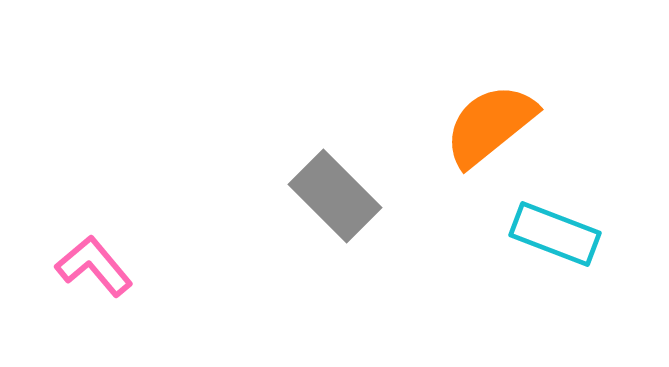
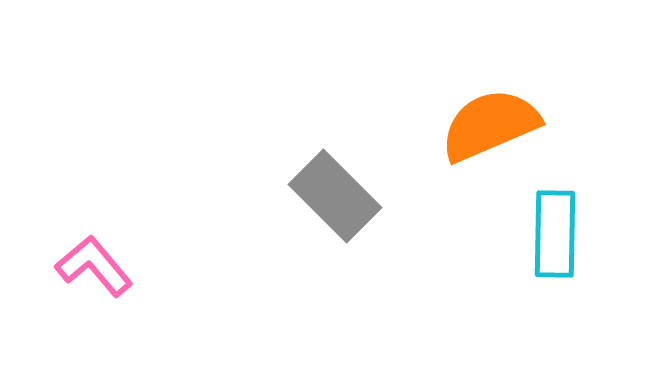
orange semicircle: rotated 16 degrees clockwise
cyan rectangle: rotated 70 degrees clockwise
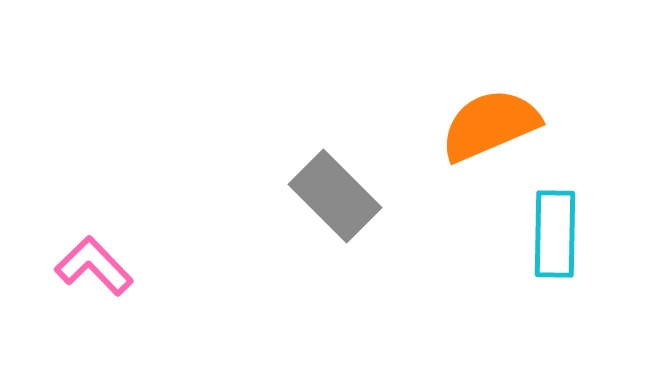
pink L-shape: rotated 4 degrees counterclockwise
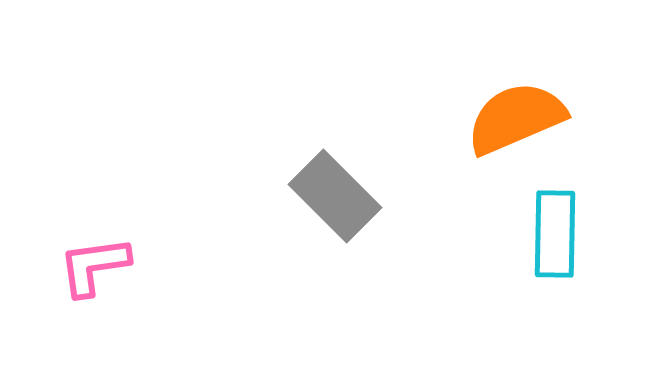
orange semicircle: moved 26 px right, 7 px up
pink L-shape: rotated 54 degrees counterclockwise
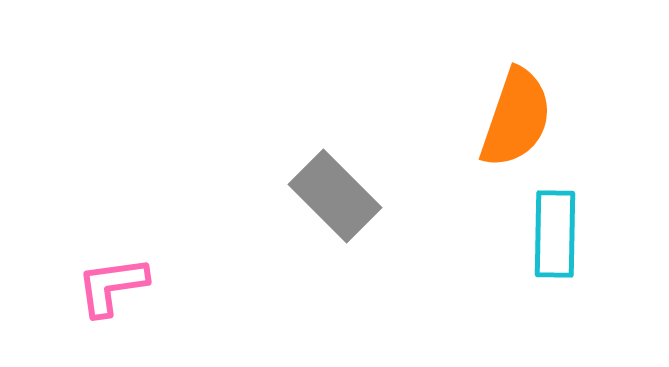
orange semicircle: rotated 132 degrees clockwise
pink L-shape: moved 18 px right, 20 px down
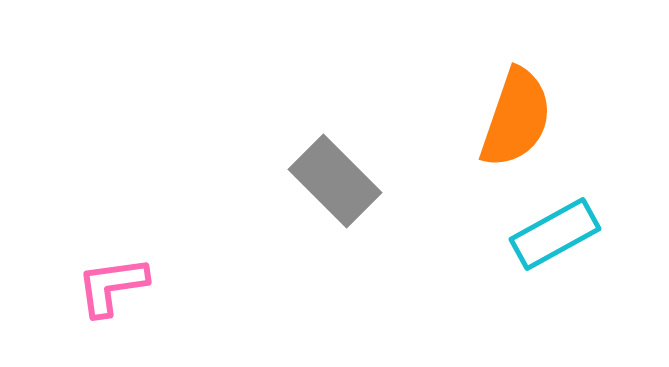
gray rectangle: moved 15 px up
cyan rectangle: rotated 60 degrees clockwise
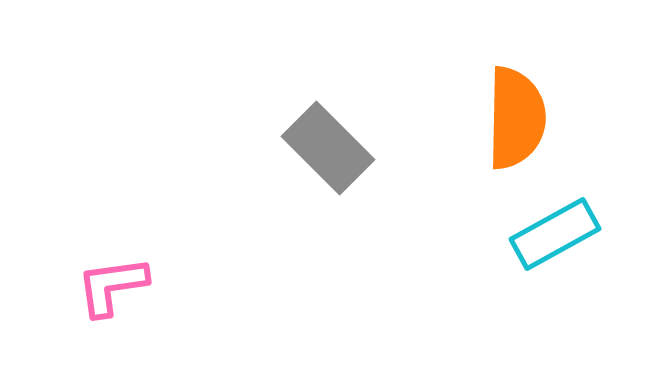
orange semicircle: rotated 18 degrees counterclockwise
gray rectangle: moved 7 px left, 33 px up
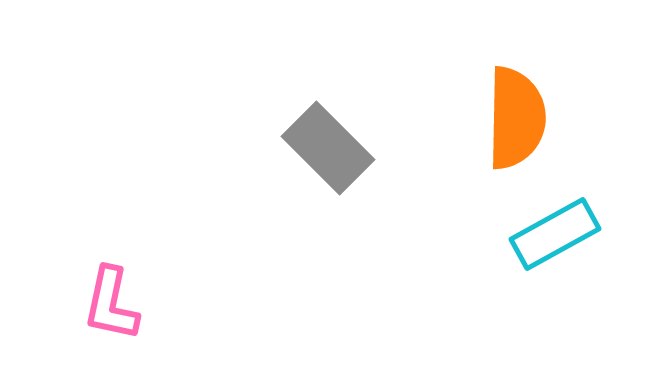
pink L-shape: moved 1 px left, 18 px down; rotated 70 degrees counterclockwise
